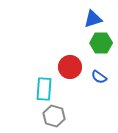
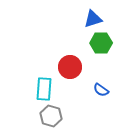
blue semicircle: moved 2 px right, 13 px down
gray hexagon: moved 3 px left
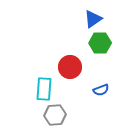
blue triangle: rotated 18 degrees counterclockwise
green hexagon: moved 1 px left
blue semicircle: rotated 56 degrees counterclockwise
gray hexagon: moved 4 px right, 1 px up; rotated 20 degrees counterclockwise
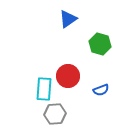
blue triangle: moved 25 px left
green hexagon: moved 1 px down; rotated 15 degrees clockwise
red circle: moved 2 px left, 9 px down
gray hexagon: moved 1 px up
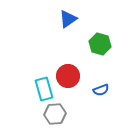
cyan rectangle: rotated 20 degrees counterclockwise
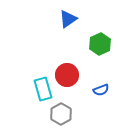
green hexagon: rotated 20 degrees clockwise
red circle: moved 1 px left, 1 px up
cyan rectangle: moved 1 px left
gray hexagon: moved 6 px right; rotated 25 degrees counterclockwise
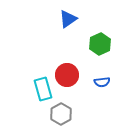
blue semicircle: moved 1 px right, 8 px up; rotated 14 degrees clockwise
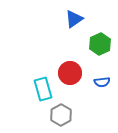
blue triangle: moved 6 px right
red circle: moved 3 px right, 2 px up
gray hexagon: moved 1 px down
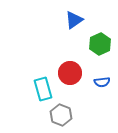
blue triangle: moved 1 px down
gray hexagon: rotated 10 degrees counterclockwise
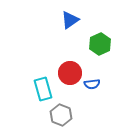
blue triangle: moved 4 px left
blue semicircle: moved 10 px left, 2 px down
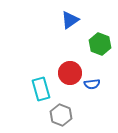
green hexagon: rotated 15 degrees counterclockwise
cyan rectangle: moved 2 px left
